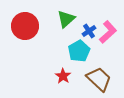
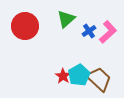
cyan pentagon: moved 24 px down
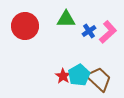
green triangle: rotated 42 degrees clockwise
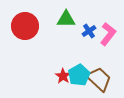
pink L-shape: moved 2 px down; rotated 10 degrees counterclockwise
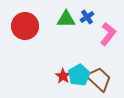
blue cross: moved 2 px left, 14 px up
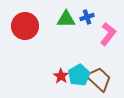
blue cross: rotated 16 degrees clockwise
red star: moved 2 px left
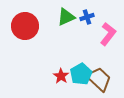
green triangle: moved 2 px up; rotated 24 degrees counterclockwise
cyan pentagon: moved 2 px right, 1 px up
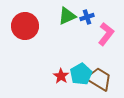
green triangle: moved 1 px right, 1 px up
pink L-shape: moved 2 px left
brown trapezoid: rotated 12 degrees counterclockwise
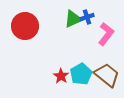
green triangle: moved 6 px right, 3 px down
brown trapezoid: moved 8 px right, 4 px up; rotated 8 degrees clockwise
